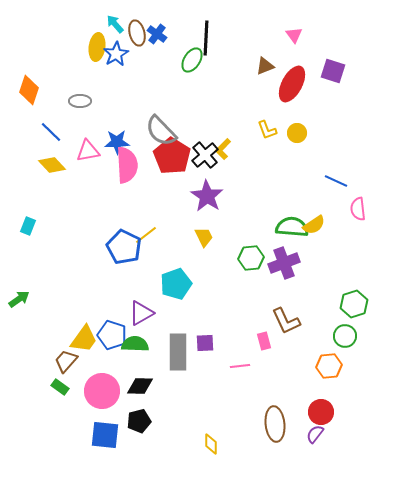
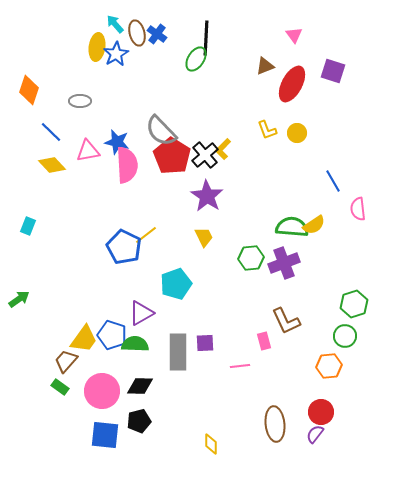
green ellipse at (192, 60): moved 4 px right, 1 px up
blue star at (117, 142): rotated 15 degrees clockwise
blue line at (336, 181): moved 3 px left; rotated 35 degrees clockwise
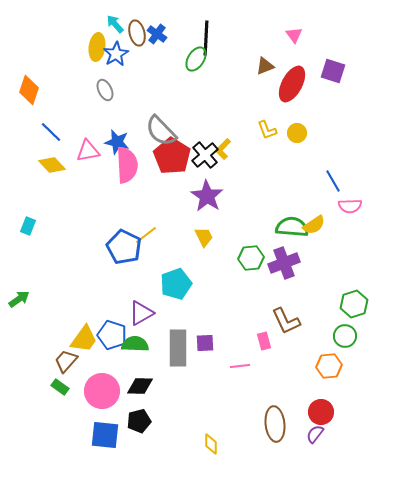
gray ellipse at (80, 101): moved 25 px right, 11 px up; rotated 65 degrees clockwise
pink semicircle at (358, 209): moved 8 px left, 3 px up; rotated 85 degrees counterclockwise
gray rectangle at (178, 352): moved 4 px up
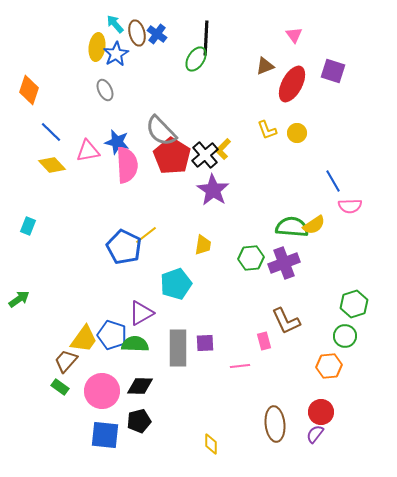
purple star at (207, 196): moved 6 px right, 6 px up
yellow trapezoid at (204, 237): moved 1 px left, 8 px down; rotated 35 degrees clockwise
